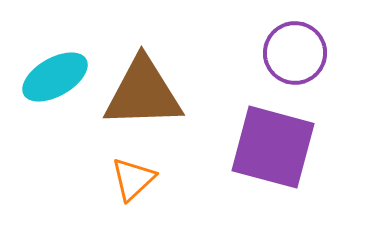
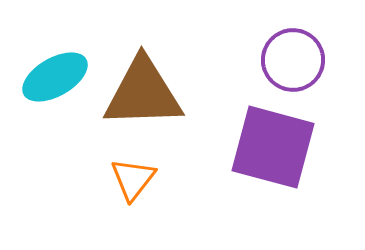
purple circle: moved 2 px left, 7 px down
orange triangle: rotated 9 degrees counterclockwise
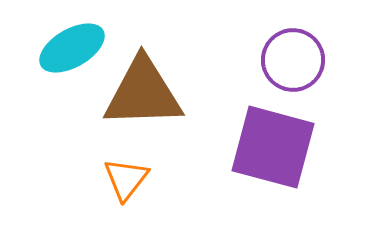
cyan ellipse: moved 17 px right, 29 px up
orange triangle: moved 7 px left
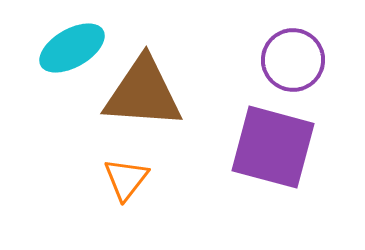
brown triangle: rotated 6 degrees clockwise
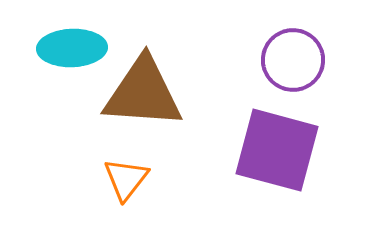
cyan ellipse: rotated 28 degrees clockwise
purple square: moved 4 px right, 3 px down
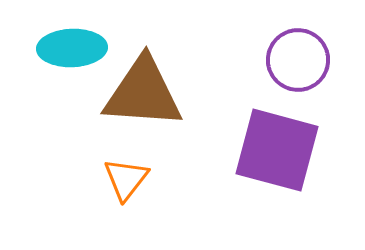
purple circle: moved 5 px right
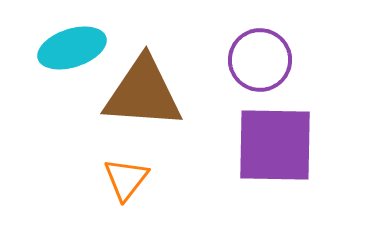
cyan ellipse: rotated 16 degrees counterclockwise
purple circle: moved 38 px left
purple square: moved 2 px left, 5 px up; rotated 14 degrees counterclockwise
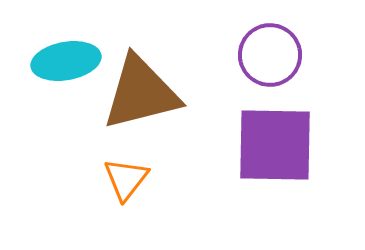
cyan ellipse: moved 6 px left, 13 px down; rotated 8 degrees clockwise
purple circle: moved 10 px right, 5 px up
brown triangle: moved 2 px left; rotated 18 degrees counterclockwise
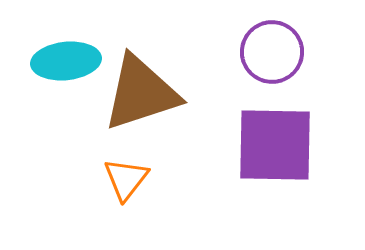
purple circle: moved 2 px right, 3 px up
cyan ellipse: rotated 4 degrees clockwise
brown triangle: rotated 4 degrees counterclockwise
